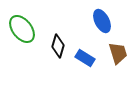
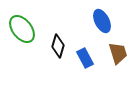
blue rectangle: rotated 30 degrees clockwise
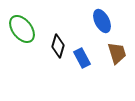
brown trapezoid: moved 1 px left
blue rectangle: moved 3 px left
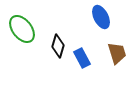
blue ellipse: moved 1 px left, 4 px up
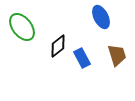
green ellipse: moved 2 px up
black diamond: rotated 35 degrees clockwise
brown trapezoid: moved 2 px down
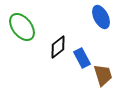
black diamond: moved 1 px down
brown trapezoid: moved 14 px left, 20 px down
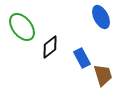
black diamond: moved 8 px left
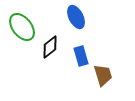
blue ellipse: moved 25 px left
blue rectangle: moved 1 px left, 2 px up; rotated 12 degrees clockwise
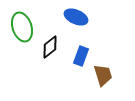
blue ellipse: rotated 40 degrees counterclockwise
green ellipse: rotated 20 degrees clockwise
blue rectangle: rotated 36 degrees clockwise
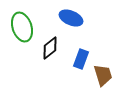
blue ellipse: moved 5 px left, 1 px down
black diamond: moved 1 px down
blue rectangle: moved 3 px down
